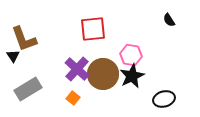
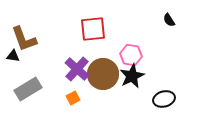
black triangle: rotated 48 degrees counterclockwise
orange square: rotated 24 degrees clockwise
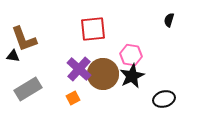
black semicircle: rotated 48 degrees clockwise
purple cross: moved 2 px right
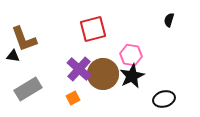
red square: rotated 8 degrees counterclockwise
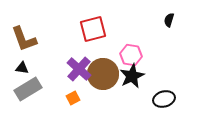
black triangle: moved 9 px right, 12 px down
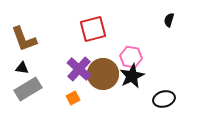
pink hexagon: moved 2 px down
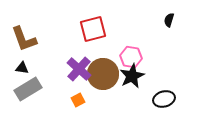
orange square: moved 5 px right, 2 px down
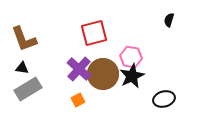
red square: moved 1 px right, 4 px down
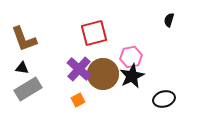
pink hexagon: rotated 20 degrees counterclockwise
